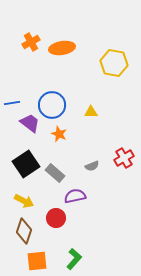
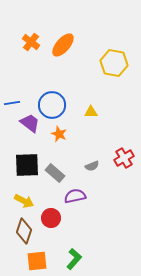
orange cross: rotated 24 degrees counterclockwise
orange ellipse: moved 1 px right, 3 px up; rotated 40 degrees counterclockwise
black square: moved 1 px right, 1 px down; rotated 32 degrees clockwise
red circle: moved 5 px left
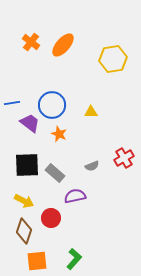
yellow hexagon: moved 1 px left, 4 px up; rotated 20 degrees counterclockwise
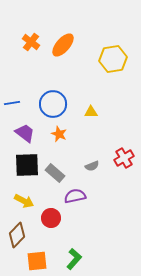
blue circle: moved 1 px right, 1 px up
purple trapezoid: moved 5 px left, 10 px down
brown diamond: moved 7 px left, 4 px down; rotated 25 degrees clockwise
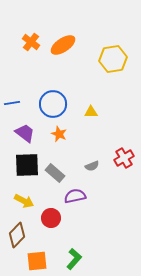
orange ellipse: rotated 15 degrees clockwise
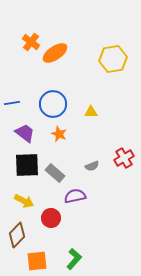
orange ellipse: moved 8 px left, 8 px down
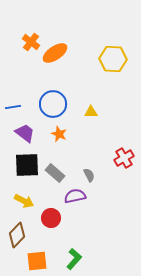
yellow hexagon: rotated 12 degrees clockwise
blue line: moved 1 px right, 4 px down
gray semicircle: moved 3 px left, 9 px down; rotated 96 degrees counterclockwise
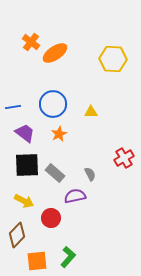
orange star: rotated 21 degrees clockwise
gray semicircle: moved 1 px right, 1 px up
green L-shape: moved 6 px left, 2 px up
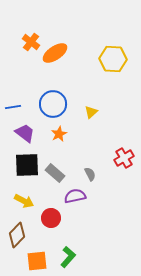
yellow triangle: rotated 40 degrees counterclockwise
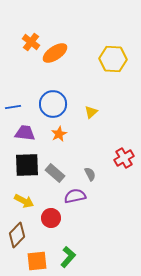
purple trapezoid: rotated 30 degrees counterclockwise
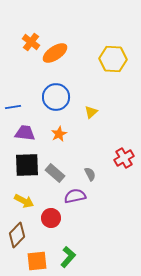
blue circle: moved 3 px right, 7 px up
